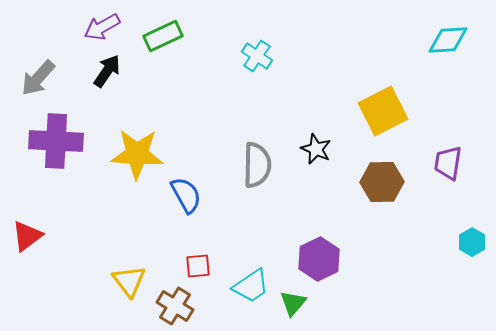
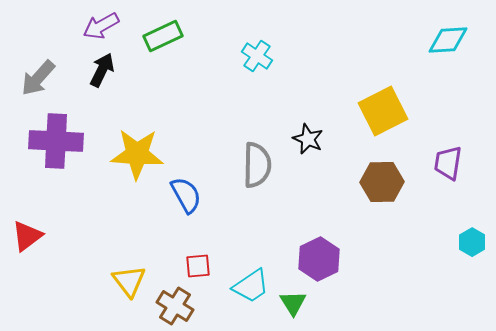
purple arrow: moved 1 px left, 1 px up
black arrow: moved 5 px left, 1 px up; rotated 8 degrees counterclockwise
black star: moved 8 px left, 10 px up
green triangle: rotated 12 degrees counterclockwise
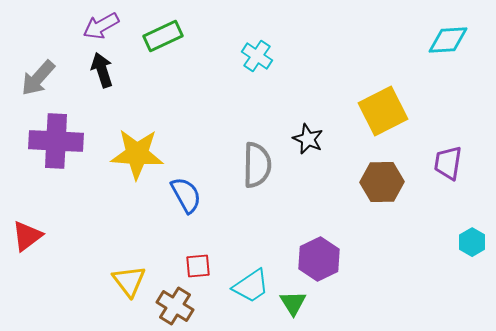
black arrow: rotated 44 degrees counterclockwise
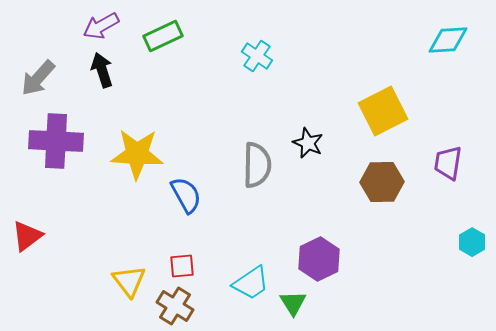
black star: moved 4 px down
red square: moved 16 px left
cyan trapezoid: moved 3 px up
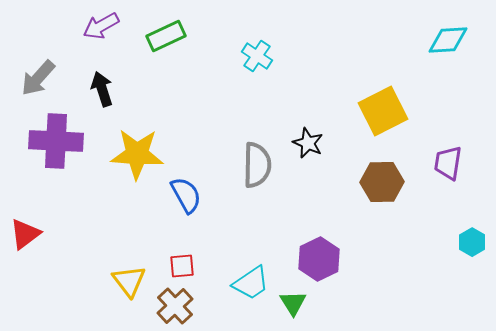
green rectangle: moved 3 px right
black arrow: moved 19 px down
red triangle: moved 2 px left, 2 px up
brown cross: rotated 15 degrees clockwise
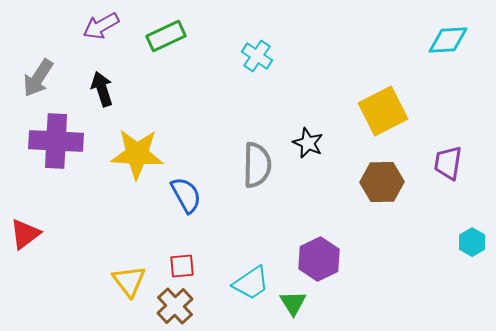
gray arrow: rotated 9 degrees counterclockwise
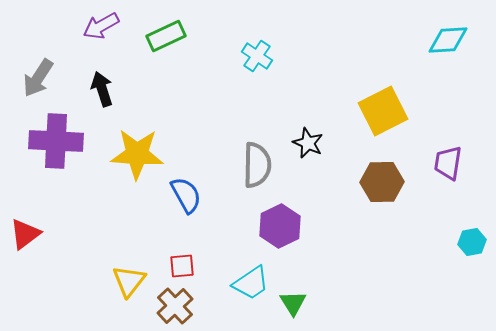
cyan hexagon: rotated 20 degrees clockwise
purple hexagon: moved 39 px left, 33 px up
yellow triangle: rotated 15 degrees clockwise
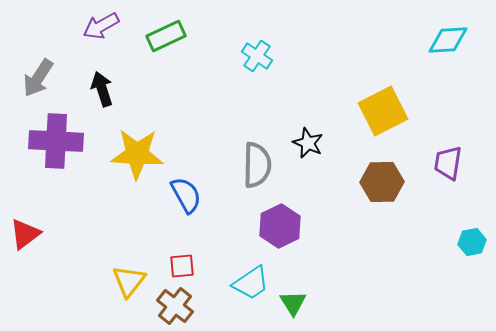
brown cross: rotated 9 degrees counterclockwise
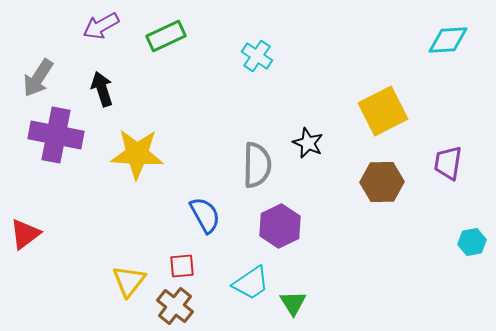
purple cross: moved 6 px up; rotated 8 degrees clockwise
blue semicircle: moved 19 px right, 20 px down
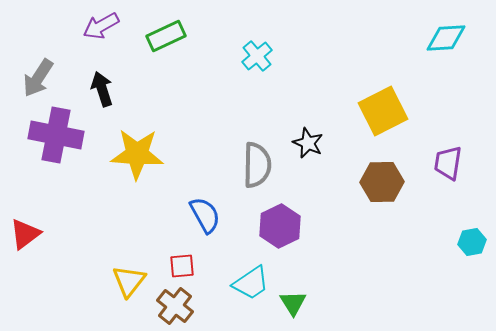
cyan diamond: moved 2 px left, 2 px up
cyan cross: rotated 16 degrees clockwise
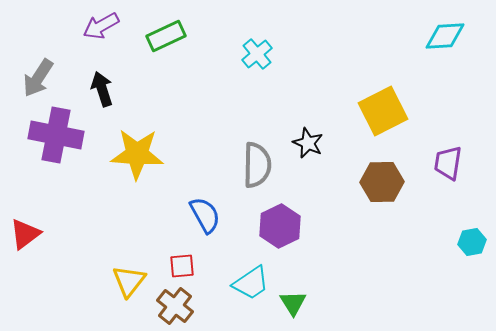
cyan diamond: moved 1 px left, 2 px up
cyan cross: moved 2 px up
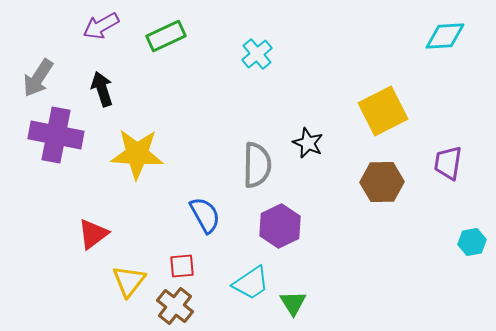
red triangle: moved 68 px right
